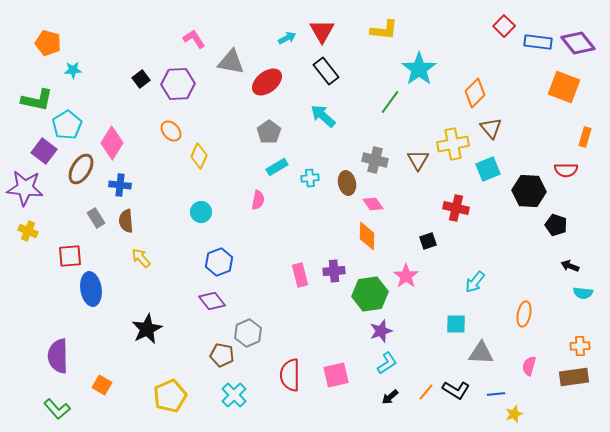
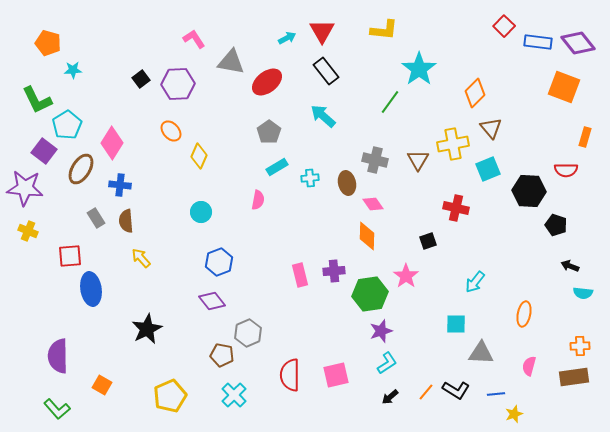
green L-shape at (37, 100): rotated 52 degrees clockwise
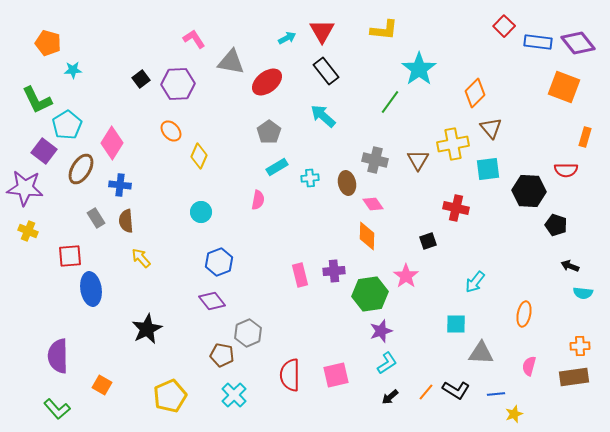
cyan square at (488, 169): rotated 15 degrees clockwise
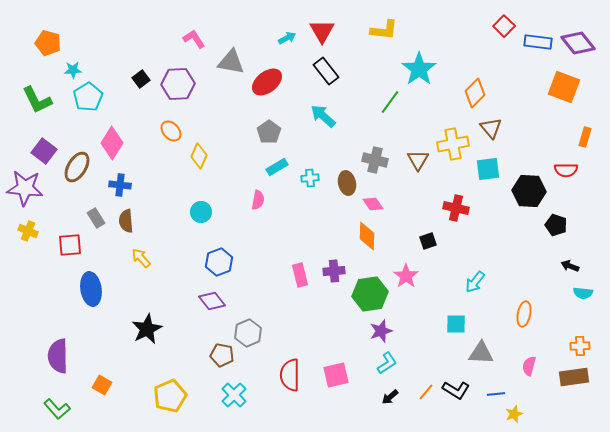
cyan pentagon at (67, 125): moved 21 px right, 28 px up
brown ellipse at (81, 169): moved 4 px left, 2 px up
red square at (70, 256): moved 11 px up
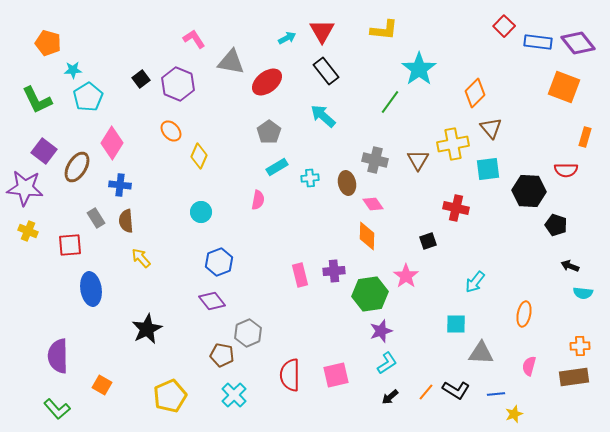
purple hexagon at (178, 84): rotated 24 degrees clockwise
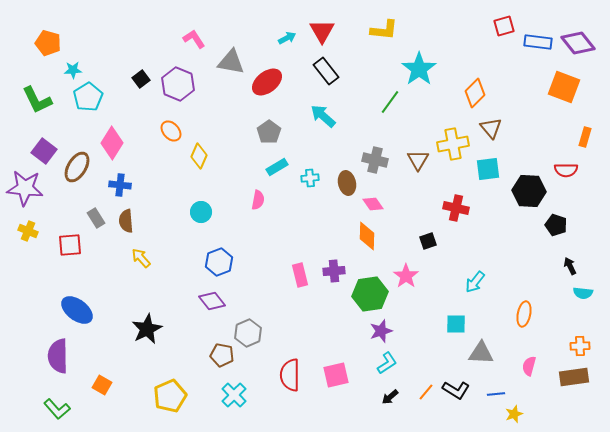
red square at (504, 26): rotated 30 degrees clockwise
black arrow at (570, 266): rotated 42 degrees clockwise
blue ellipse at (91, 289): moved 14 px left, 21 px down; rotated 44 degrees counterclockwise
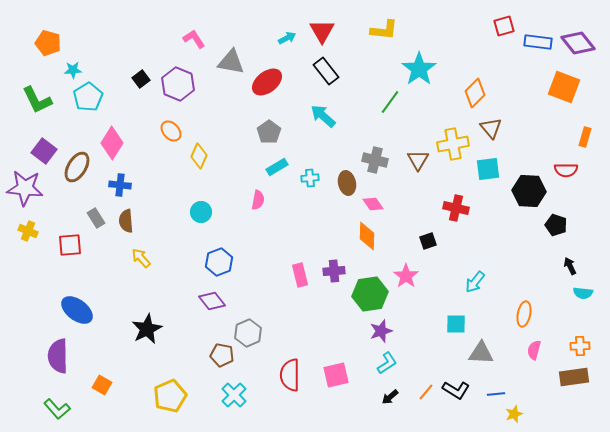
pink semicircle at (529, 366): moved 5 px right, 16 px up
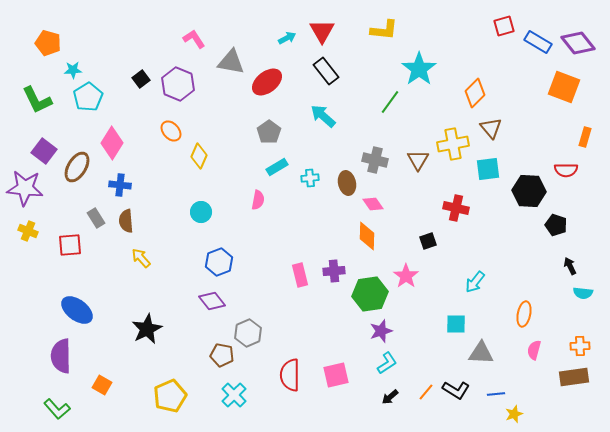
blue rectangle at (538, 42): rotated 24 degrees clockwise
purple semicircle at (58, 356): moved 3 px right
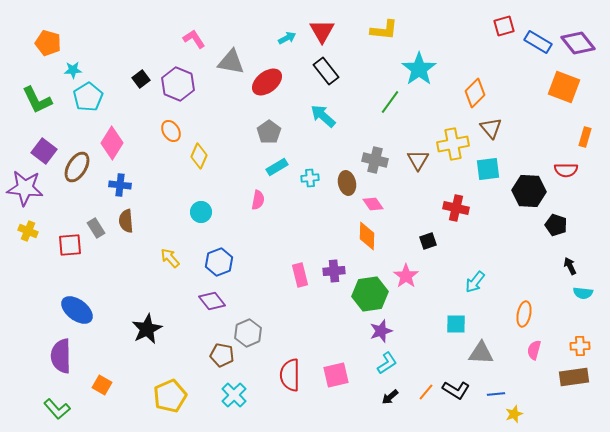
orange ellipse at (171, 131): rotated 10 degrees clockwise
gray rectangle at (96, 218): moved 10 px down
yellow arrow at (141, 258): moved 29 px right
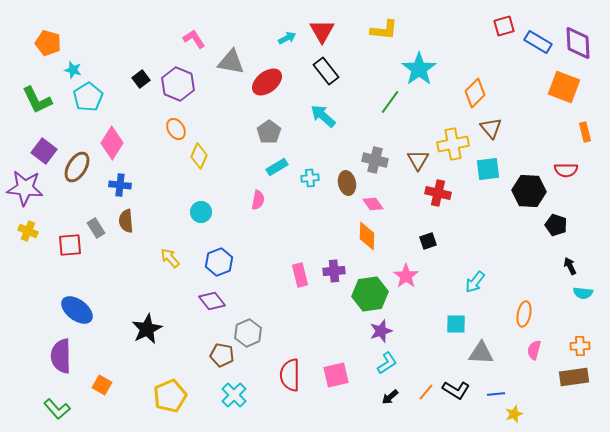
purple diamond at (578, 43): rotated 36 degrees clockwise
cyan star at (73, 70): rotated 18 degrees clockwise
orange ellipse at (171, 131): moved 5 px right, 2 px up
orange rectangle at (585, 137): moved 5 px up; rotated 30 degrees counterclockwise
red cross at (456, 208): moved 18 px left, 15 px up
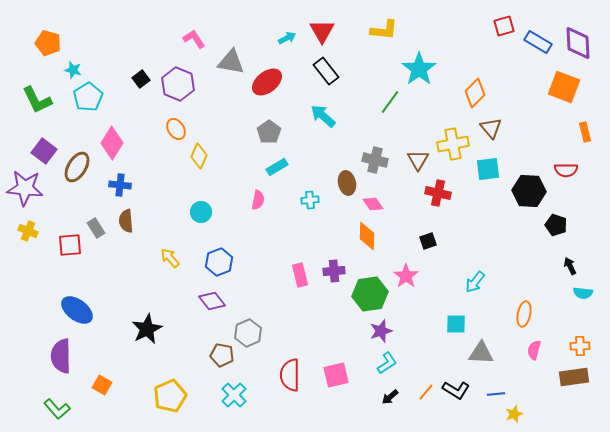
cyan cross at (310, 178): moved 22 px down
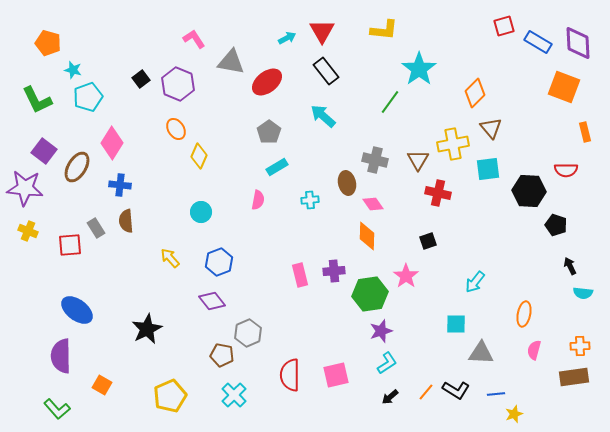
cyan pentagon at (88, 97): rotated 12 degrees clockwise
